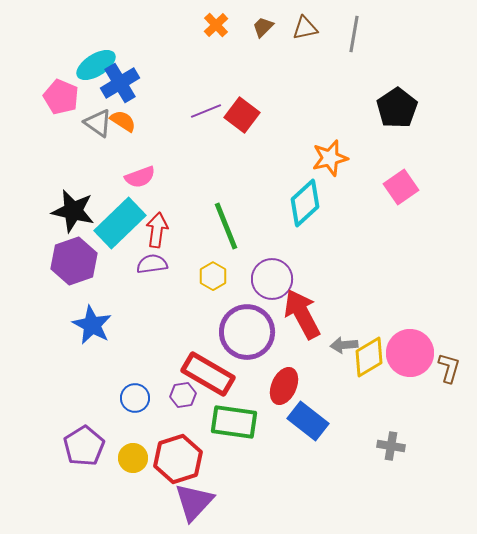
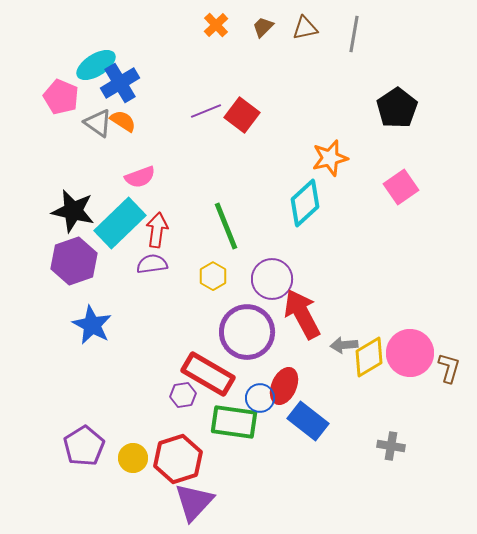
blue circle at (135, 398): moved 125 px right
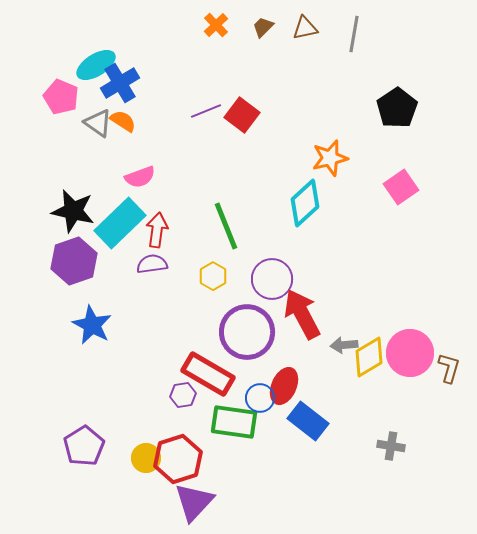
yellow circle at (133, 458): moved 13 px right
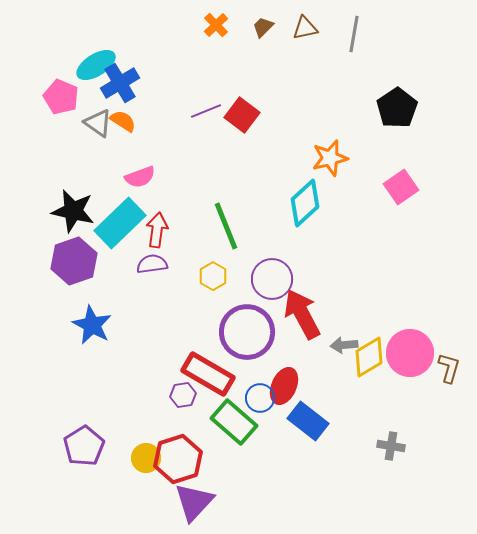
green rectangle at (234, 422): rotated 33 degrees clockwise
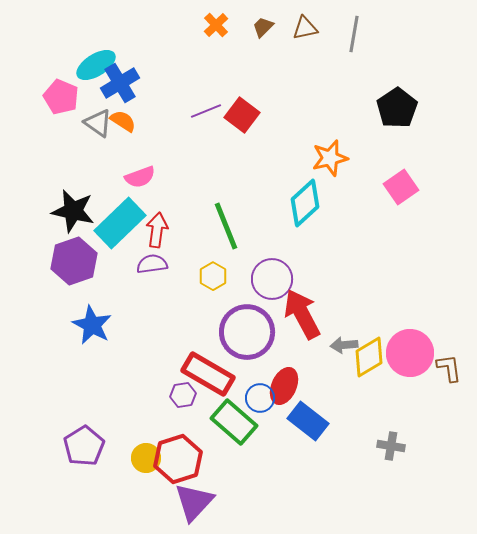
brown L-shape at (449, 368): rotated 24 degrees counterclockwise
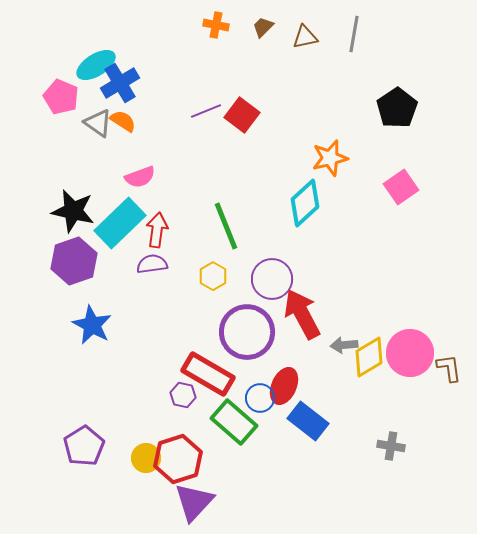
orange cross at (216, 25): rotated 35 degrees counterclockwise
brown triangle at (305, 28): moved 9 px down
purple hexagon at (183, 395): rotated 20 degrees clockwise
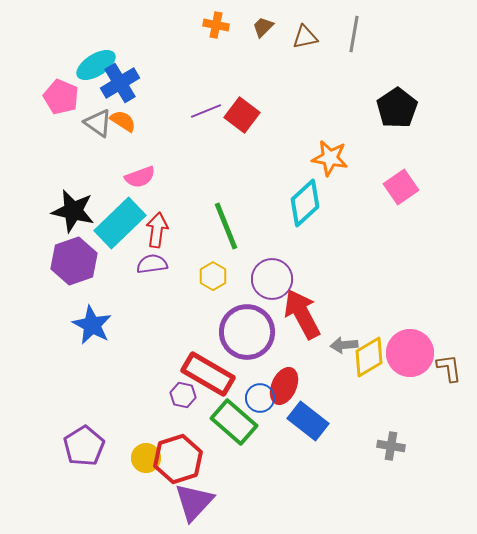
orange star at (330, 158): rotated 24 degrees clockwise
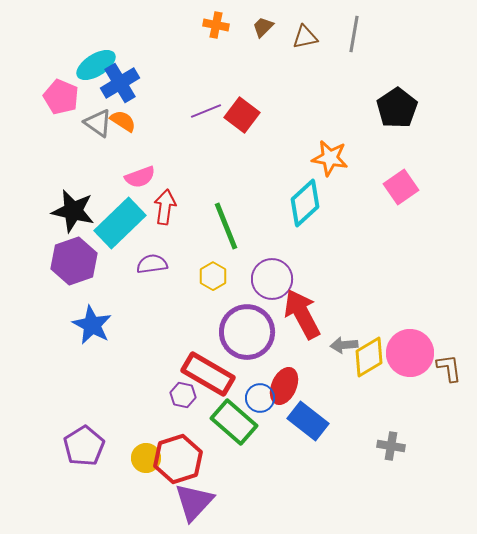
red arrow at (157, 230): moved 8 px right, 23 px up
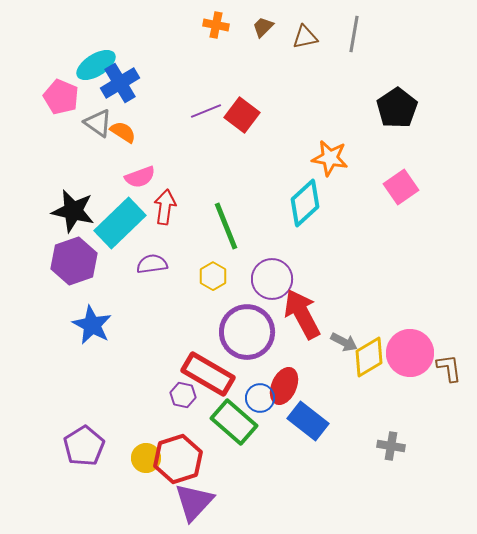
orange semicircle at (123, 121): moved 11 px down
gray arrow at (344, 345): moved 3 px up; rotated 148 degrees counterclockwise
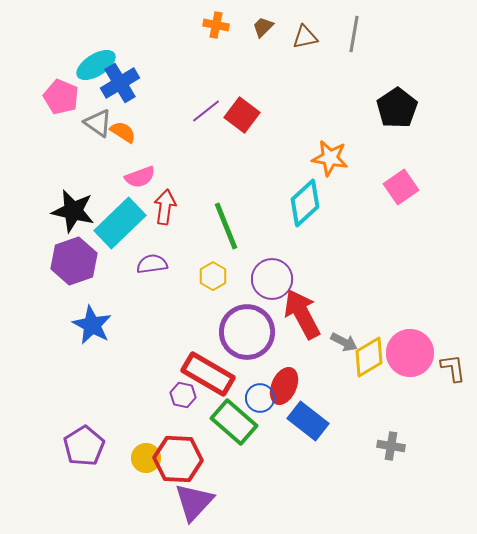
purple line at (206, 111): rotated 16 degrees counterclockwise
brown L-shape at (449, 368): moved 4 px right
red hexagon at (178, 459): rotated 21 degrees clockwise
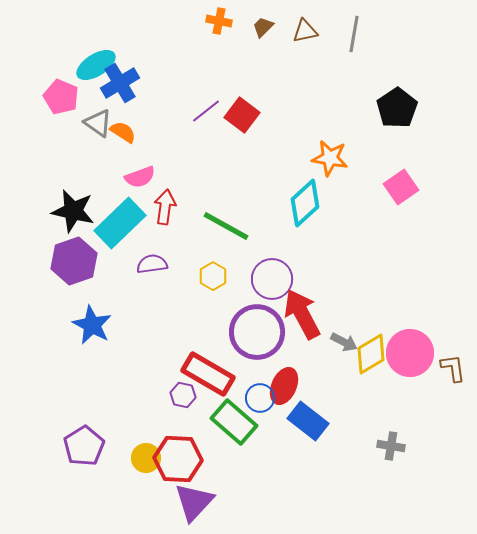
orange cross at (216, 25): moved 3 px right, 4 px up
brown triangle at (305, 37): moved 6 px up
green line at (226, 226): rotated 39 degrees counterclockwise
purple circle at (247, 332): moved 10 px right
yellow diamond at (369, 357): moved 2 px right, 3 px up
